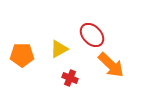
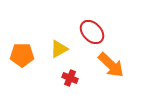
red ellipse: moved 3 px up
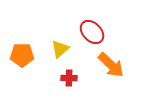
yellow triangle: moved 1 px right; rotated 12 degrees counterclockwise
red cross: moved 1 px left; rotated 21 degrees counterclockwise
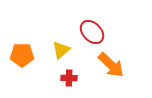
yellow triangle: moved 1 px right, 1 px down
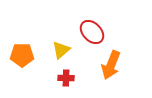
orange arrow: rotated 68 degrees clockwise
red cross: moved 3 px left
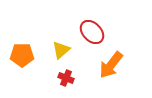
orange arrow: rotated 16 degrees clockwise
red cross: rotated 21 degrees clockwise
